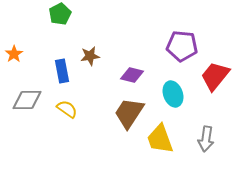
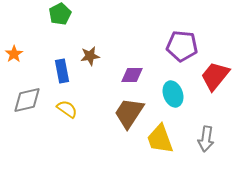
purple diamond: rotated 15 degrees counterclockwise
gray diamond: rotated 12 degrees counterclockwise
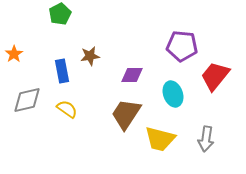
brown trapezoid: moved 3 px left, 1 px down
yellow trapezoid: rotated 56 degrees counterclockwise
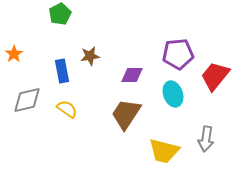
purple pentagon: moved 4 px left, 8 px down; rotated 12 degrees counterclockwise
yellow trapezoid: moved 4 px right, 12 px down
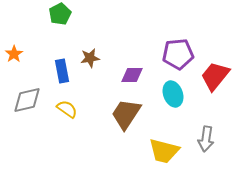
brown star: moved 2 px down
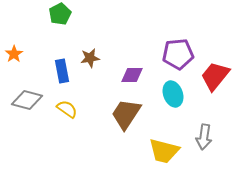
gray diamond: rotated 28 degrees clockwise
gray arrow: moved 2 px left, 2 px up
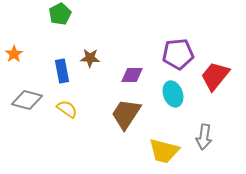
brown star: rotated 12 degrees clockwise
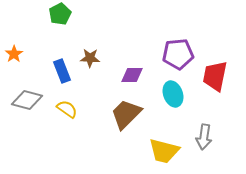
blue rectangle: rotated 10 degrees counterclockwise
red trapezoid: rotated 28 degrees counterclockwise
brown trapezoid: rotated 12 degrees clockwise
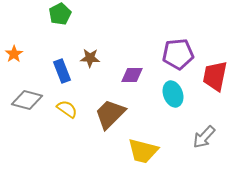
brown trapezoid: moved 16 px left
gray arrow: rotated 35 degrees clockwise
yellow trapezoid: moved 21 px left
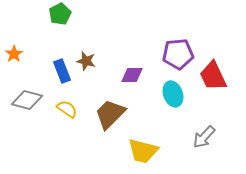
brown star: moved 4 px left, 3 px down; rotated 12 degrees clockwise
red trapezoid: moved 2 px left; rotated 36 degrees counterclockwise
